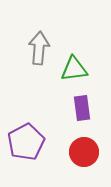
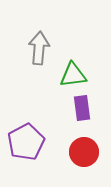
green triangle: moved 1 px left, 6 px down
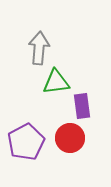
green triangle: moved 17 px left, 7 px down
purple rectangle: moved 2 px up
red circle: moved 14 px left, 14 px up
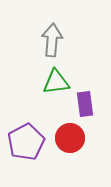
gray arrow: moved 13 px right, 8 px up
purple rectangle: moved 3 px right, 2 px up
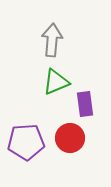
green triangle: rotated 16 degrees counterclockwise
purple pentagon: rotated 24 degrees clockwise
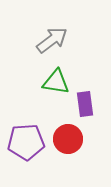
gray arrow: rotated 48 degrees clockwise
green triangle: rotated 32 degrees clockwise
red circle: moved 2 px left, 1 px down
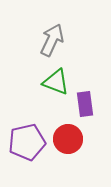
gray arrow: rotated 28 degrees counterclockwise
green triangle: rotated 12 degrees clockwise
purple pentagon: moved 1 px right; rotated 9 degrees counterclockwise
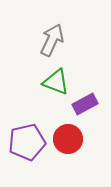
purple rectangle: rotated 70 degrees clockwise
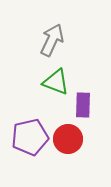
purple rectangle: moved 2 px left, 1 px down; rotated 60 degrees counterclockwise
purple pentagon: moved 3 px right, 5 px up
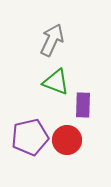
red circle: moved 1 px left, 1 px down
